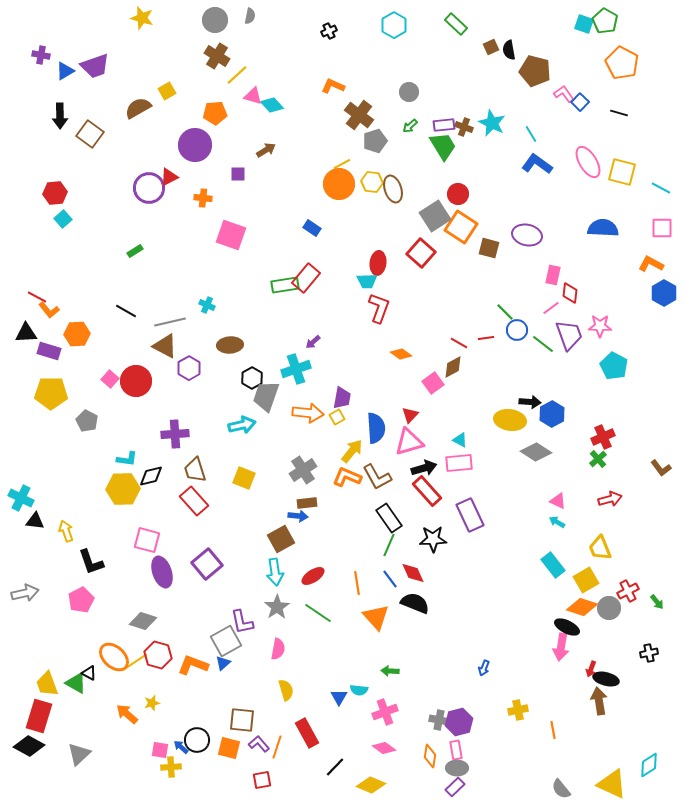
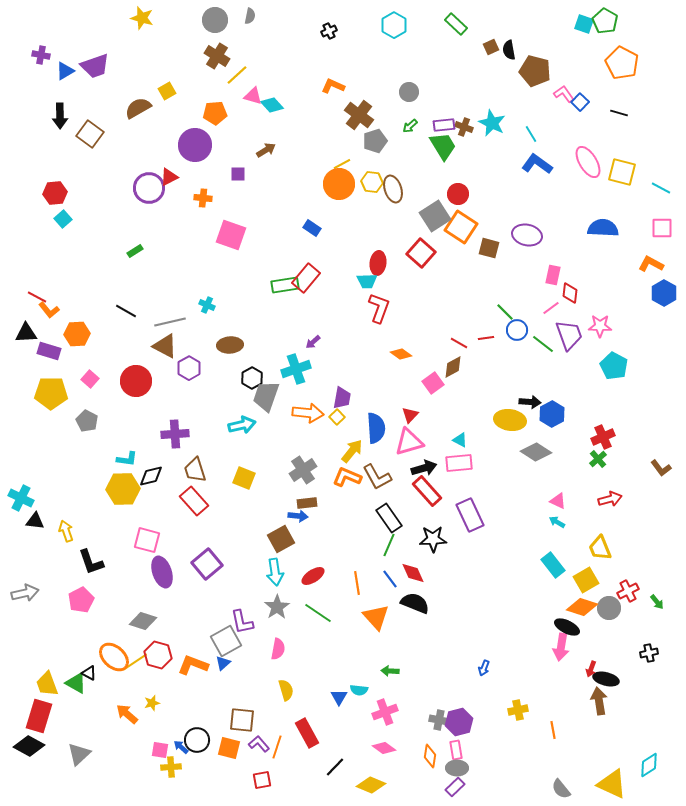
pink square at (110, 379): moved 20 px left
yellow square at (337, 417): rotated 14 degrees counterclockwise
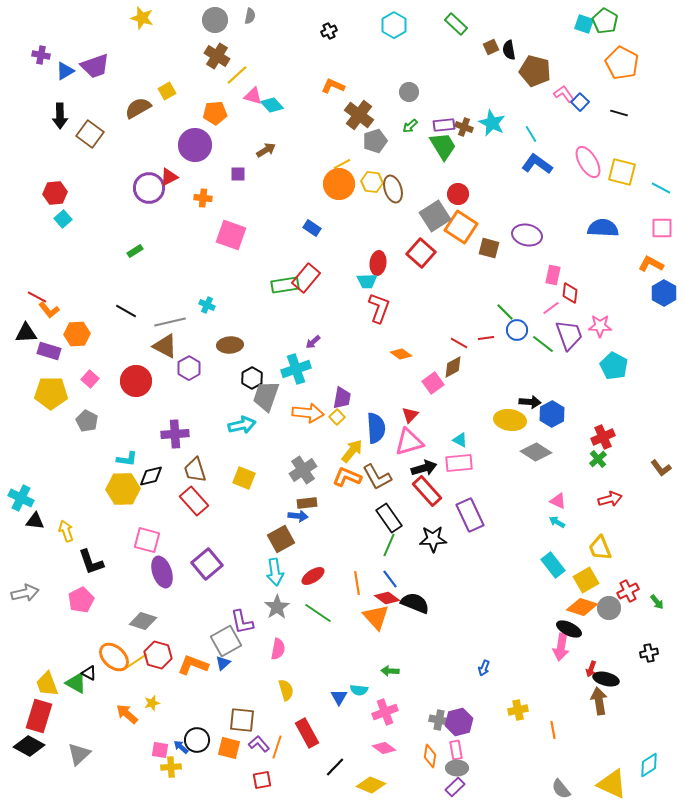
red diamond at (413, 573): moved 26 px left, 25 px down; rotated 30 degrees counterclockwise
black ellipse at (567, 627): moved 2 px right, 2 px down
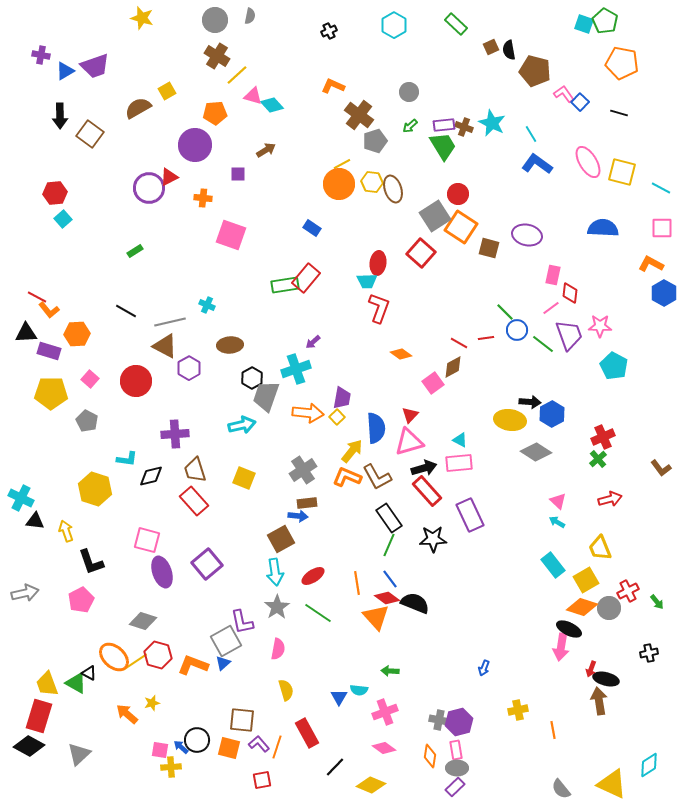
orange pentagon at (622, 63): rotated 16 degrees counterclockwise
yellow hexagon at (123, 489): moved 28 px left; rotated 20 degrees clockwise
pink triangle at (558, 501): rotated 18 degrees clockwise
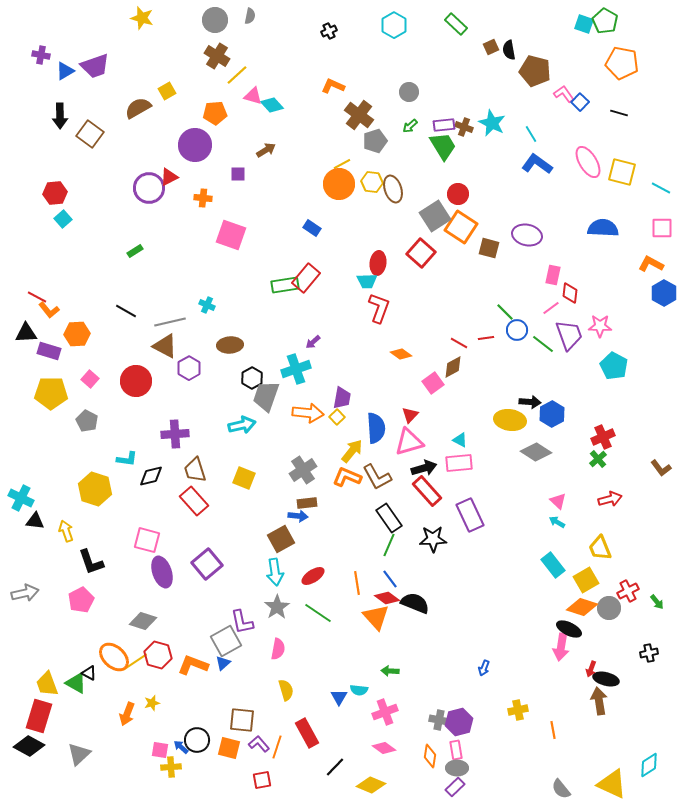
orange arrow at (127, 714): rotated 110 degrees counterclockwise
